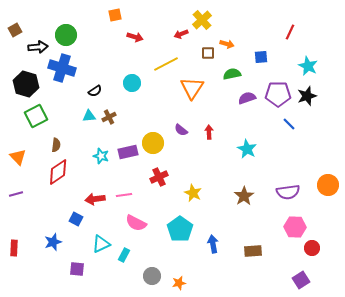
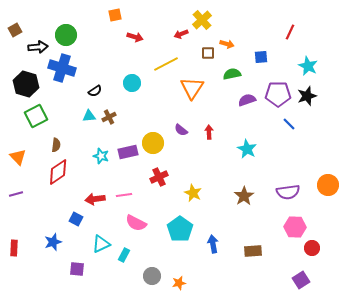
purple semicircle at (247, 98): moved 2 px down
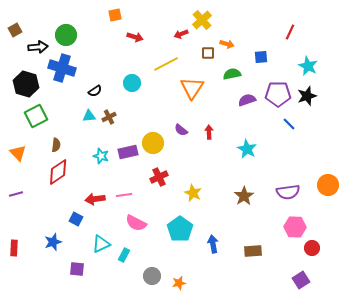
orange triangle at (18, 157): moved 4 px up
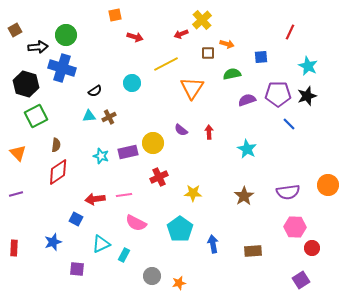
yellow star at (193, 193): rotated 24 degrees counterclockwise
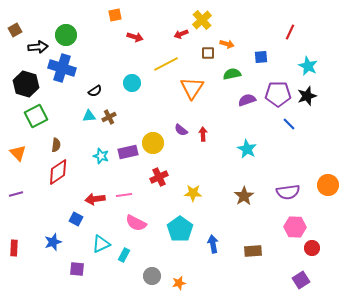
red arrow at (209, 132): moved 6 px left, 2 px down
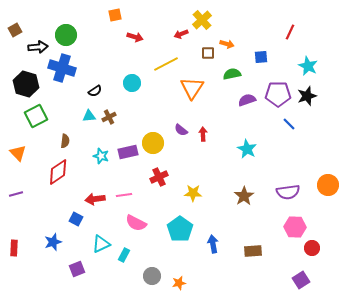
brown semicircle at (56, 145): moved 9 px right, 4 px up
purple square at (77, 269): rotated 28 degrees counterclockwise
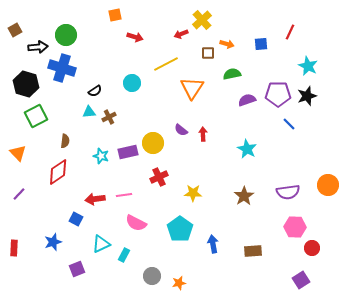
blue square at (261, 57): moved 13 px up
cyan triangle at (89, 116): moved 4 px up
purple line at (16, 194): moved 3 px right; rotated 32 degrees counterclockwise
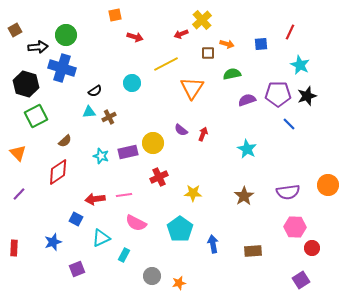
cyan star at (308, 66): moved 8 px left, 1 px up
red arrow at (203, 134): rotated 24 degrees clockwise
brown semicircle at (65, 141): rotated 40 degrees clockwise
cyan triangle at (101, 244): moved 6 px up
